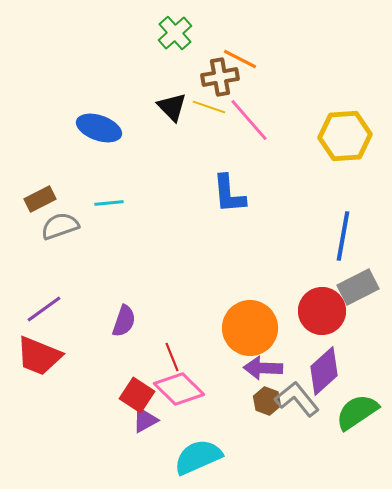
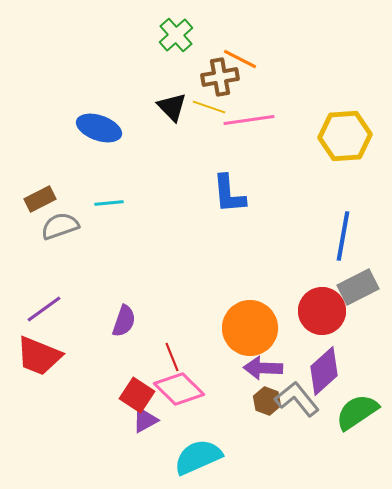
green cross: moved 1 px right, 2 px down
pink line: rotated 57 degrees counterclockwise
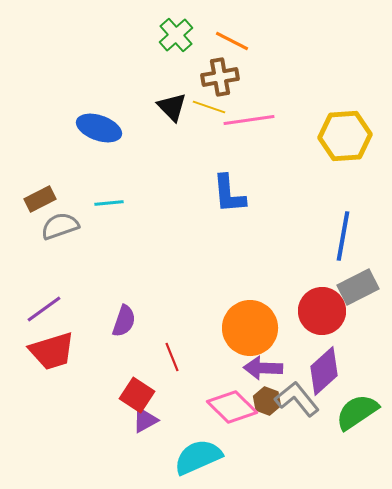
orange line: moved 8 px left, 18 px up
red trapezoid: moved 13 px right, 5 px up; rotated 39 degrees counterclockwise
pink diamond: moved 53 px right, 18 px down
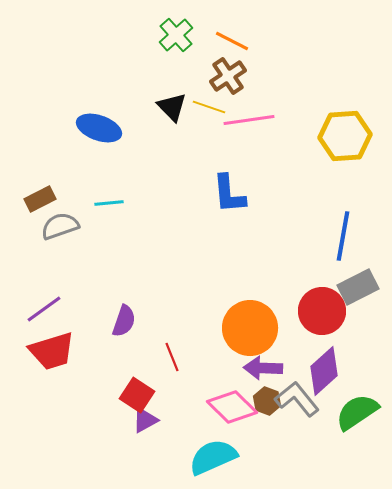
brown cross: moved 8 px right, 1 px up; rotated 24 degrees counterclockwise
cyan semicircle: moved 15 px right
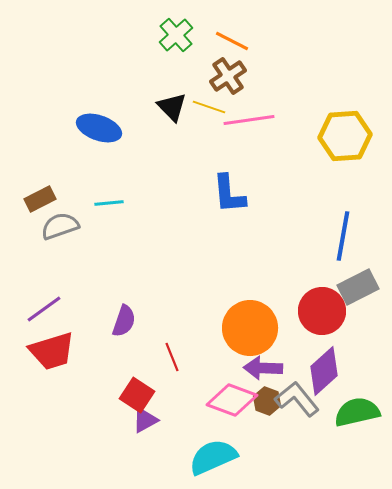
pink diamond: moved 7 px up; rotated 24 degrees counterclockwise
green semicircle: rotated 21 degrees clockwise
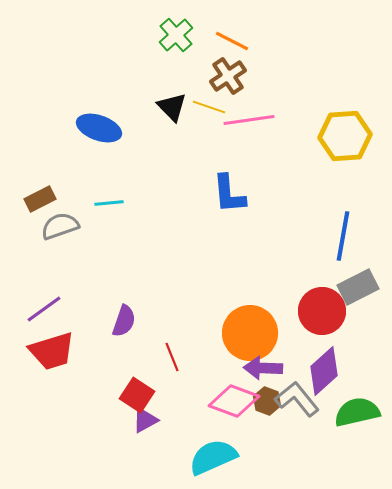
orange circle: moved 5 px down
pink diamond: moved 2 px right, 1 px down
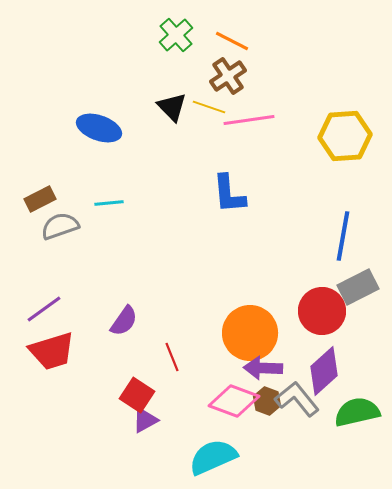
purple semicircle: rotated 16 degrees clockwise
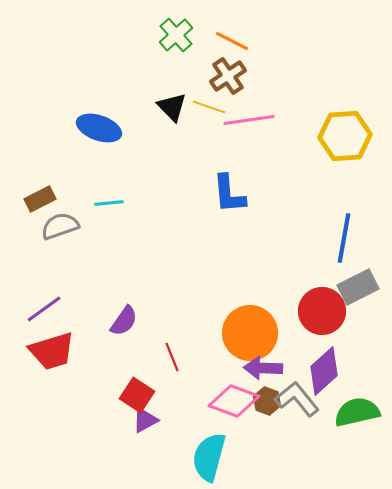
blue line: moved 1 px right, 2 px down
cyan semicircle: moved 4 px left; rotated 51 degrees counterclockwise
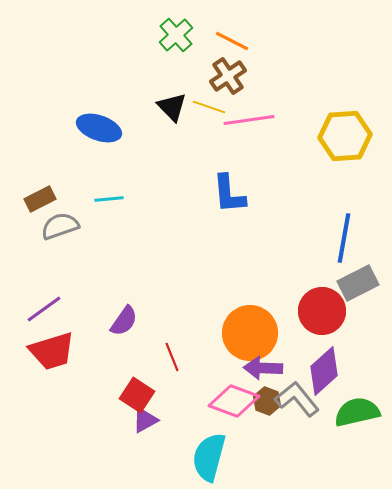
cyan line: moved 4 px up
gray rectangle: moved 4 px up
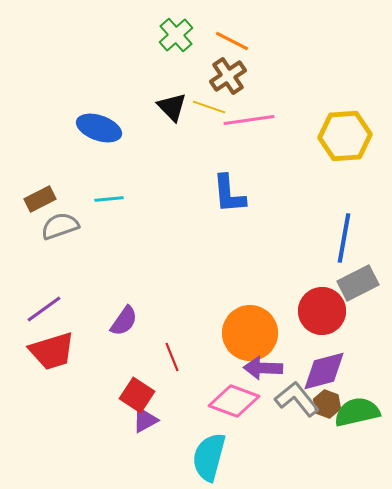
purple diamond: rotated 27 degrees clockwise
brown hexagon: moved 60 px right, 3 px down
